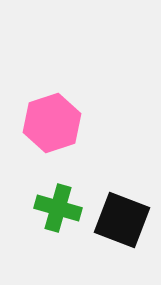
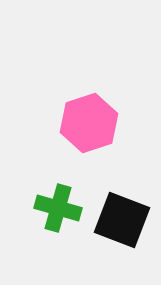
pink hexagon: moved 37 px right
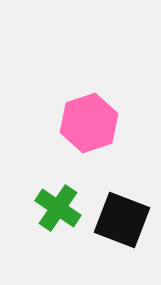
green cross: rotated 18 degrees clockwise
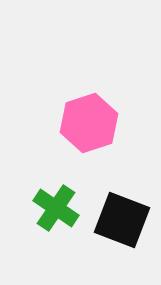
green cross: moved 2 px left
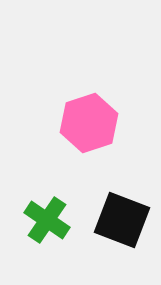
green cross: moved 9 px left, 12 px down
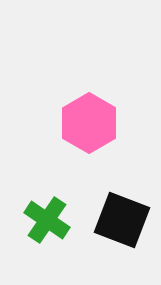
pink hexagon: rotated 12 degrees counterclockwise
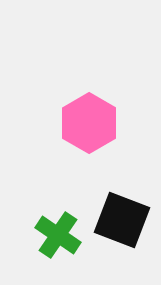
green cross: moved 11 px right, 15 px down
